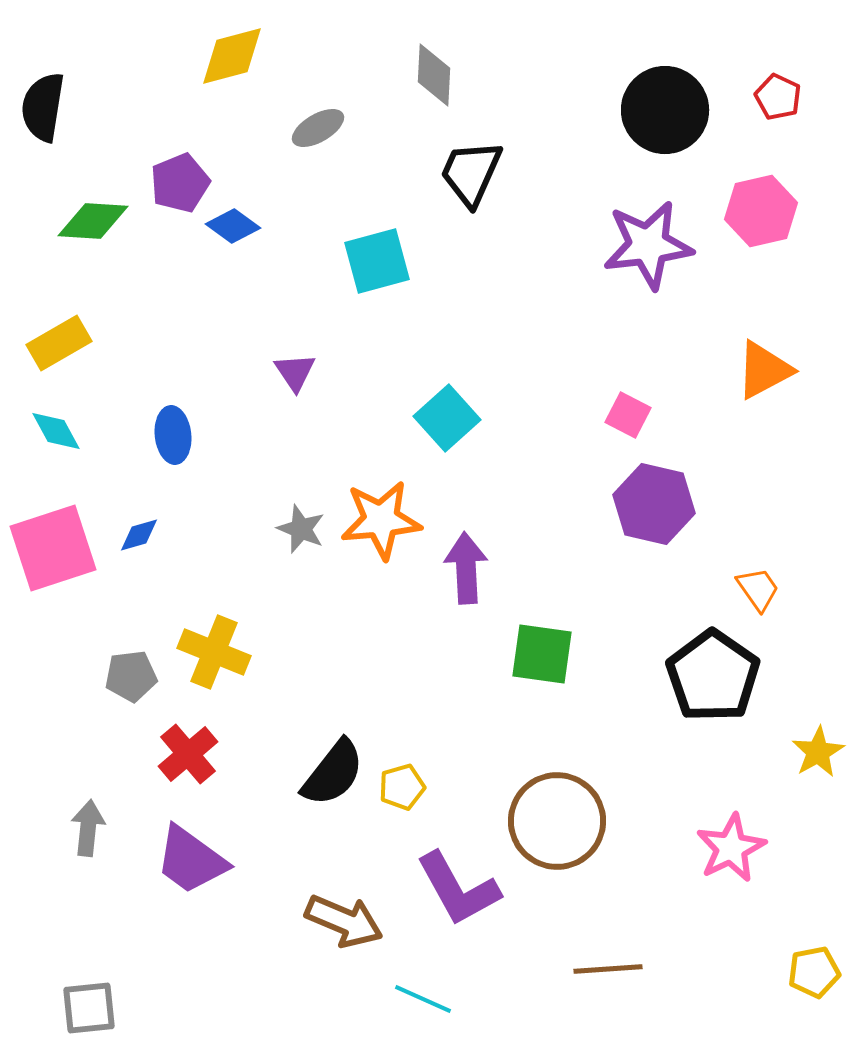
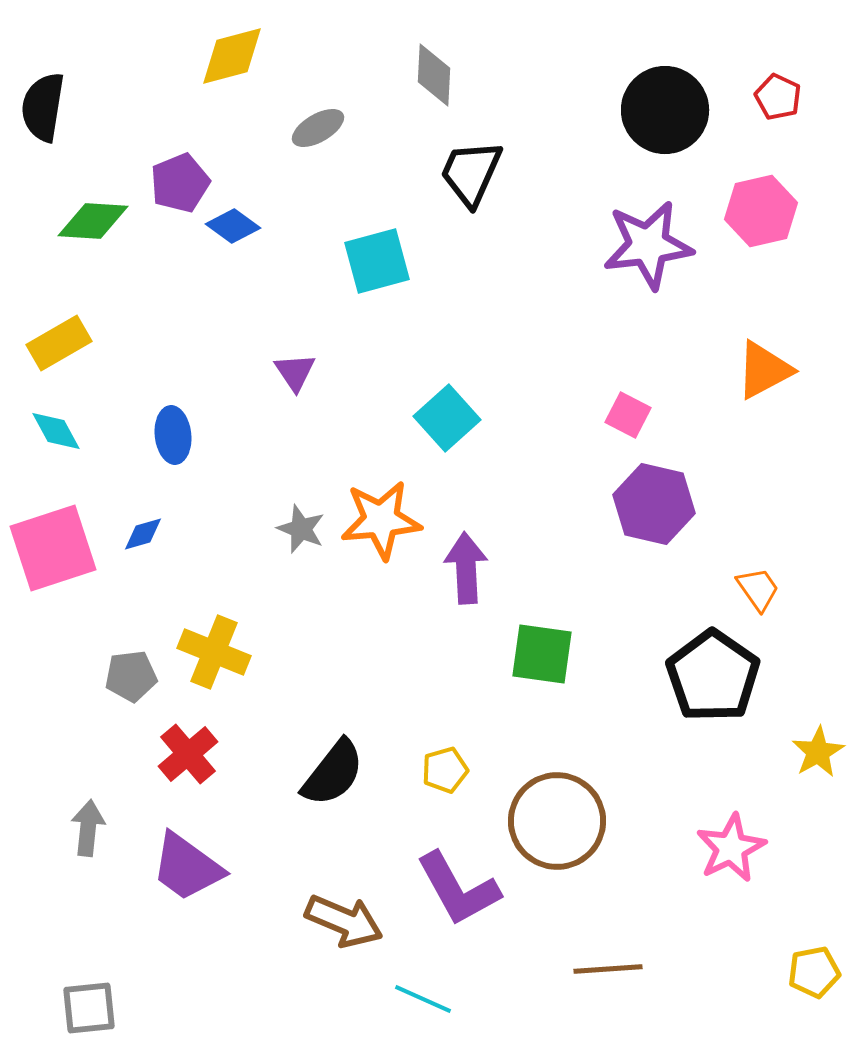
blue diamond at (139, 535): moved 4 px right, 1 px up
yellow pentagon at (402, 787): moved 43 px right, 17 px up
purple trapezoid at (191, 860): moved 4 px left, 7 px down
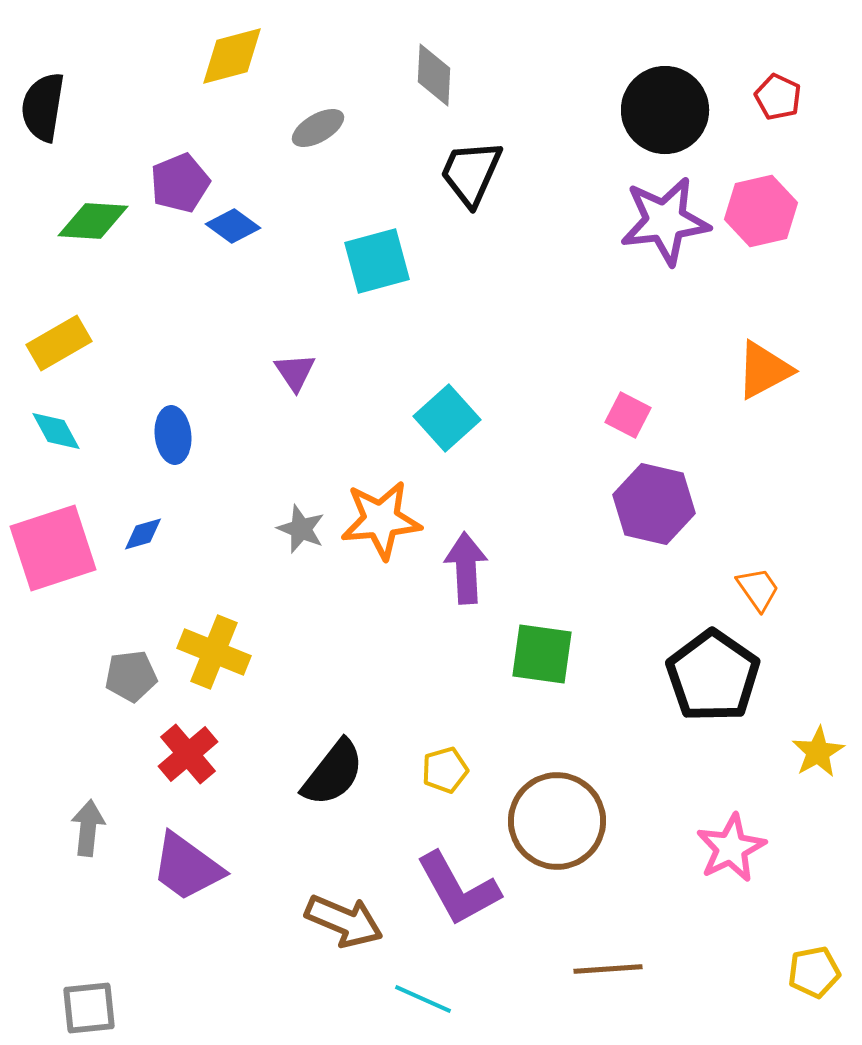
purple star at (648, 245): moved 17 px right, 24 px up
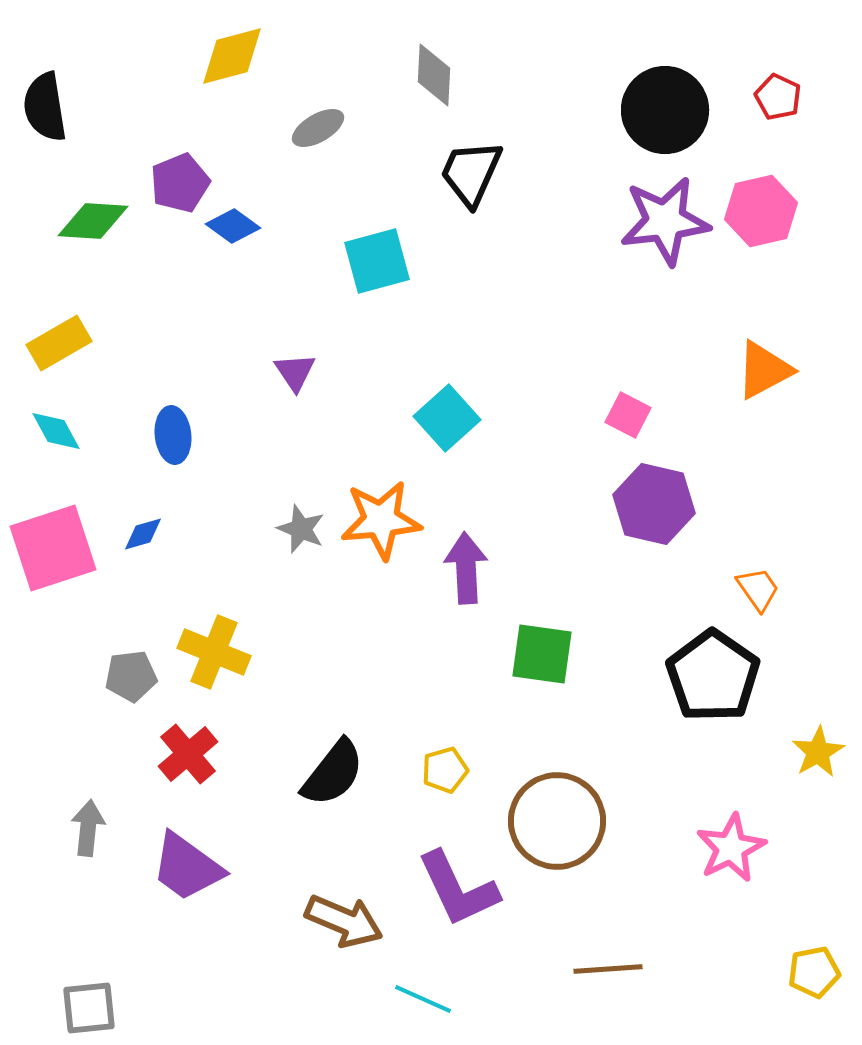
black semicircle at (43, 107): moved 2 px right; rotated 18 degrees counterclockwise
purple L-shape at (458, 889): rotated 4 degrees clockwise
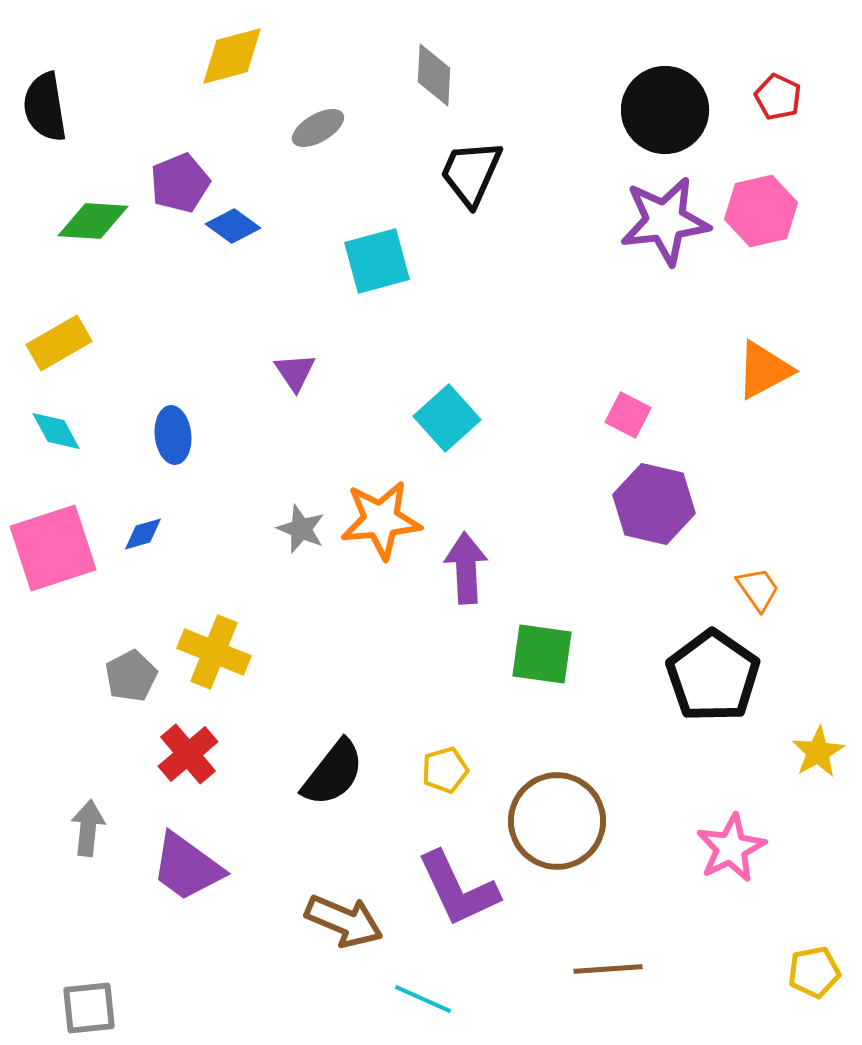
gray pentagon at (131, 676): rotated 21 degrees counterclockwise
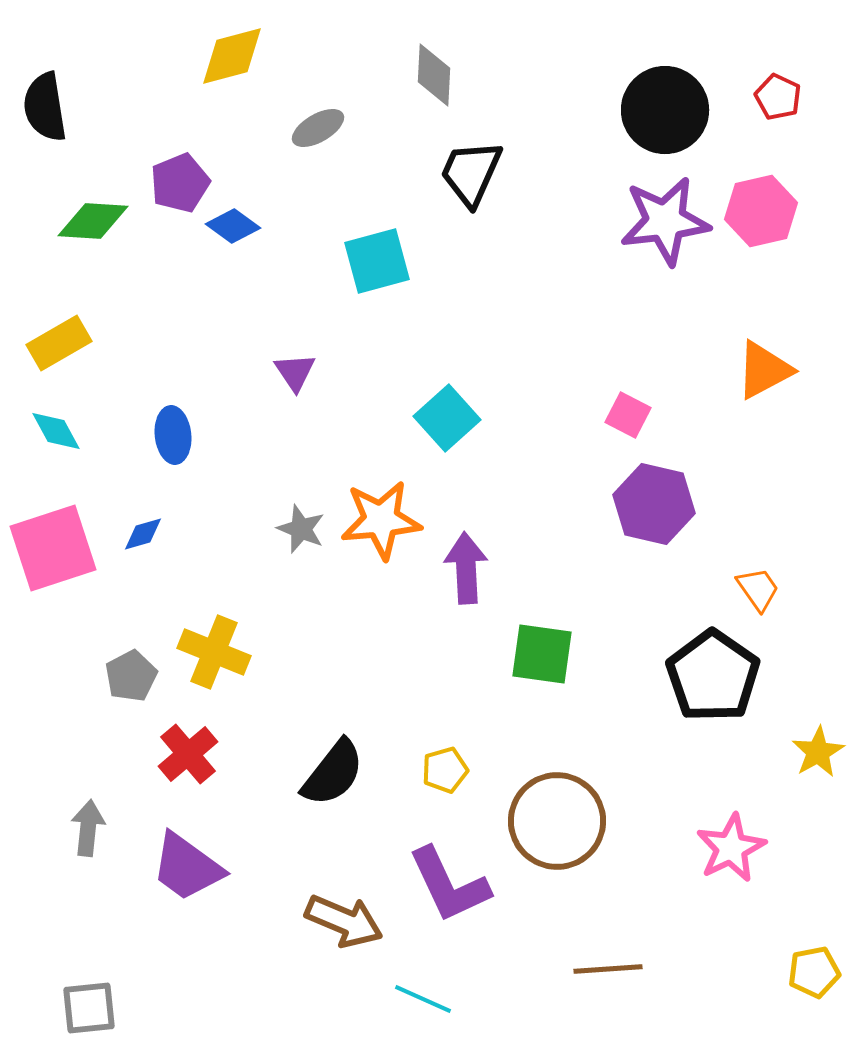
purple L-shape at (458, 889): moved 9 px left, 4 px up
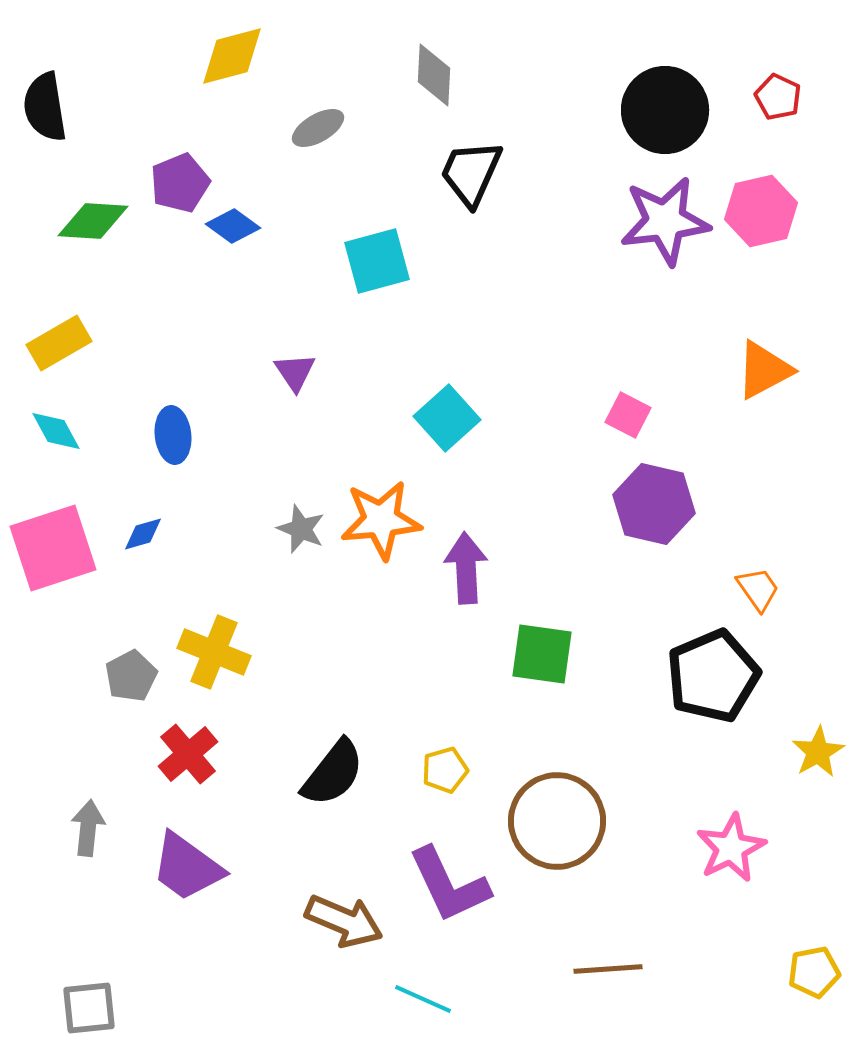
black pentagon at (713, 676): rotated 14 degrees clockwise
